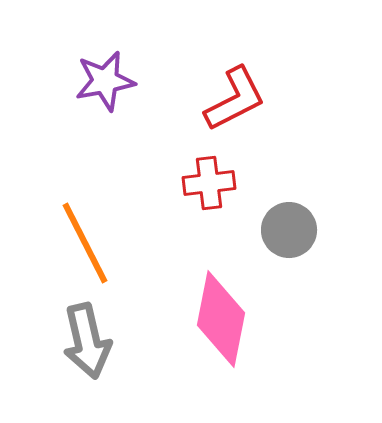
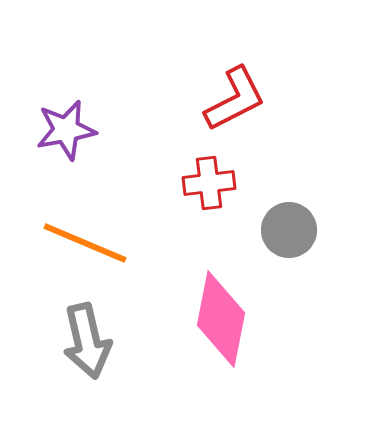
purple star: moved 39 px left, 49 px down
orange line: rotated 40 degrees counterclockwise
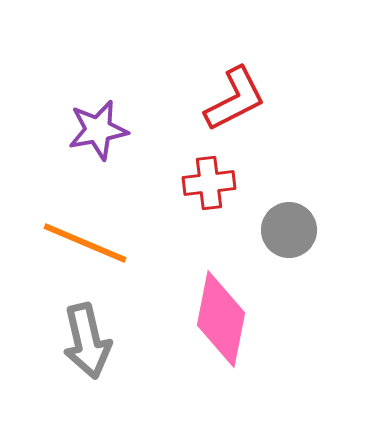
purple star: moved 32 px right
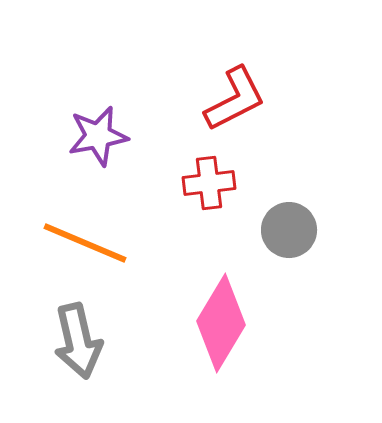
purple star: moved 6 px down
pink diamond: moved 4 px down; rotated 20 degrees clockwise
gray arrow: moved 9 px left
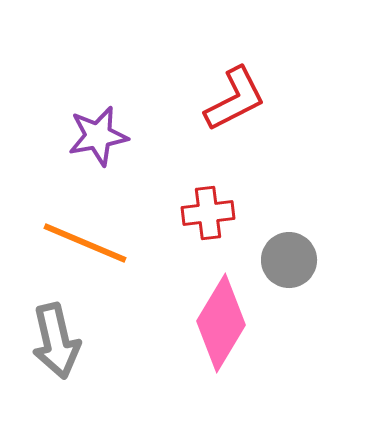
red cross: moved 1 px left, 30 px down
gray circle: moved 30 px down
gray arrow: moved 22 px left
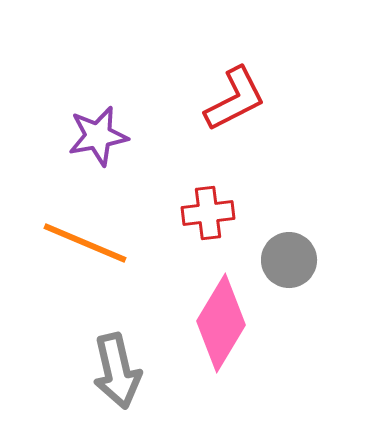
gray arrow: moved 61 px right, 30 px down
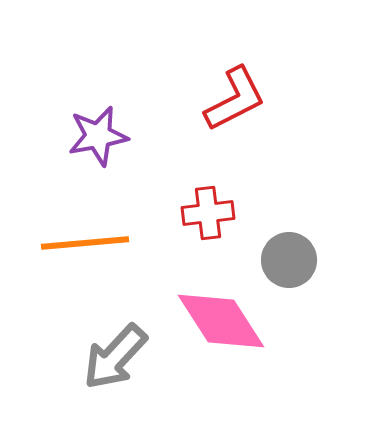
orange line: rotated 28 degrees counterclockwise
pink diamond: moved 2 px up; rotated 64 degrees counterclockwise
gray arrow: moved 2 px left, 14 px up; rotated 56 degrees clockwise
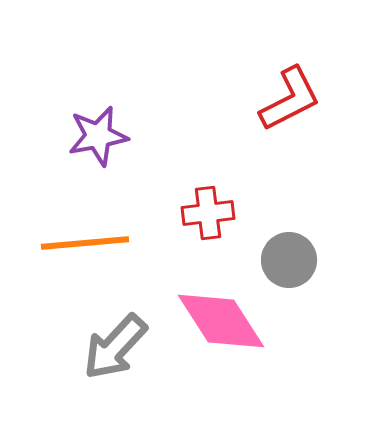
red L-shape: moved 55 px right
gray arrow: moved 10 px up
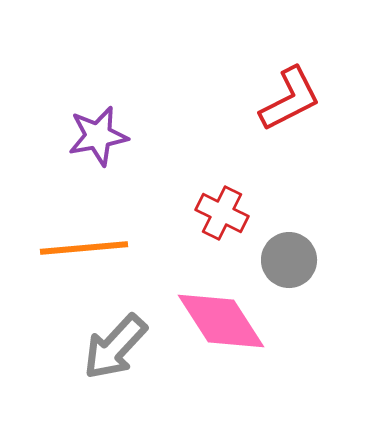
red cross: moved 14 px right; rotated 33 degrees clockwise
orange line: moved 1 px left, 5 px down
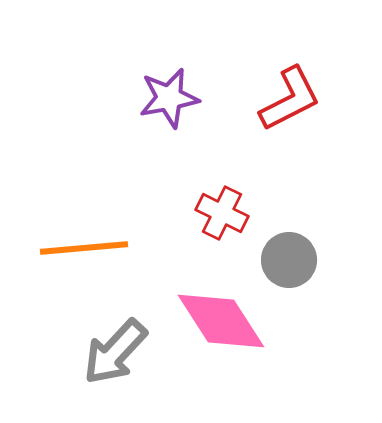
purple star: moved 71 px right, 38 px up
gray arrow: moved 5 px down
